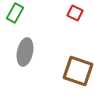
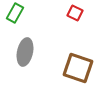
brown square: moved 3 px up
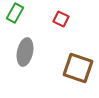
red square: moved 14 px left, 6 px down
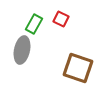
green rectangle: moved 19 px right, 11 px down
gray ellipse: moved 3 px left, 2 px up
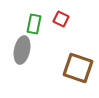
green rectangle: rotated 18 degrees counterclockwise
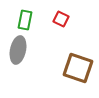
green rectangle: moved 9 px left, 4 px up
gray ellipse: moved 4 px left
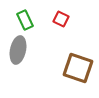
green rectangle: rotated 36 degrees counterclockwise
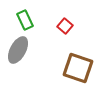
red square: moved 4 px right, 7 px down; rotated 14 degrees clockwise
gray ellipse: rotated 16 degrees clockwise
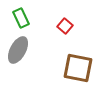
green rectangle: moved 4 px left, 2 px up
brown square: rotated 8 degrees counterclockwise
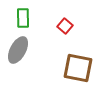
green rectangle: moved 2 px right; rotated 24 degrees clockwise
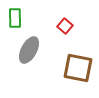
green rectangle: moved 8 px left
gray ellipse: moved 11 px right
